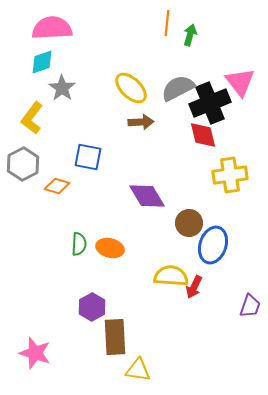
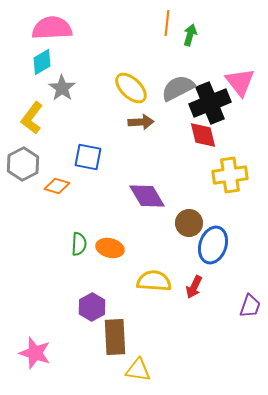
cyan diamond: rotated 12 degrees counterclockwise
yellow semicircle: moved 17 px left, 5 px down
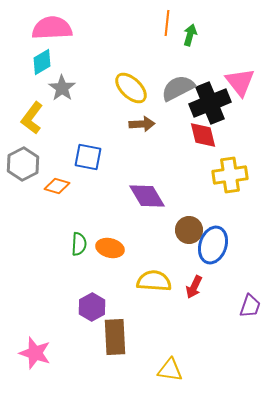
brown arrow: moved 1 px right, 2 px down
brown circle: moved 7 px down
yellow triangle: moved 32 px right
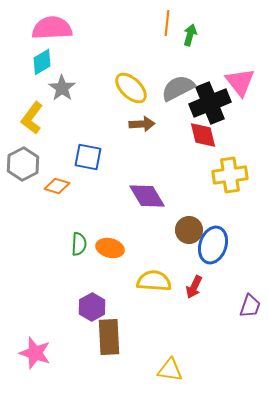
brown rectangle: moved 6 px left
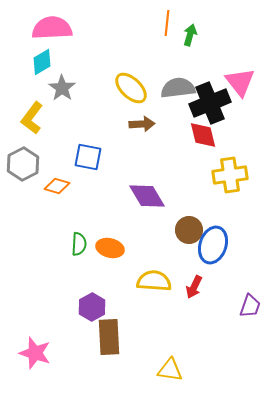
gray semicircle: rotated 20 degrees clockwise
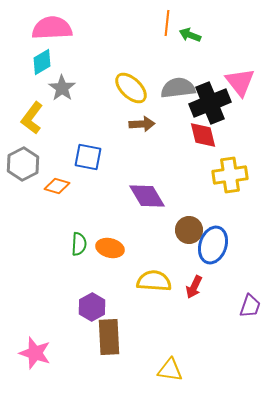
green arrow: rotated 85 degrees counterclockwise
